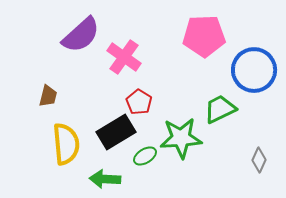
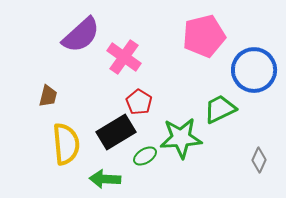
pink pentagon: rotated 12 degrees counterclockwise
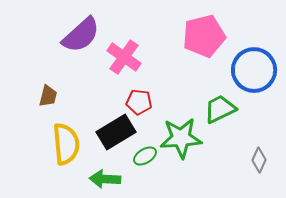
red pentagon: rotated 25 degrees counterclockwise
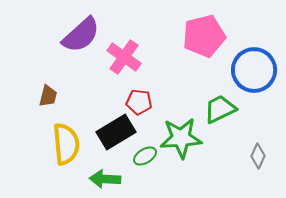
gray diamond: moved 1 px left, 4 px up
